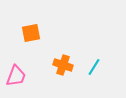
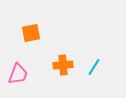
orange cross: rotated 24 degrees counterclockwise
pink trapezoid: moved 2 px right, 2 px up
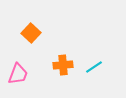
orange square: rotated 36 degrees counterclockwise
cyan line: rotated 24 degrees clockwise
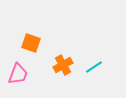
orange square: moved 10 px down; rotated 24 degrees counterclockwise
orange cross: rotated 24 degrees counterclockwise
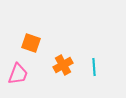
cyan line: rotated 60 degrees counterclockwise
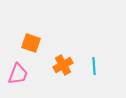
cyan line: moved 1 px up
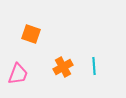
orange square: moved 9 px up
orange cross: moved 2 px down
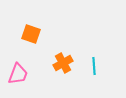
orange cross: moved 4 px up
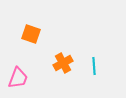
pink trapezoid: moved 4 px down
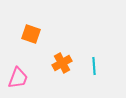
orange cross: moved 1 px left
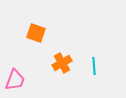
orange square: moved 5 px right, 1 px up
pink trapezoid: moved 3 px left, 2 px down
